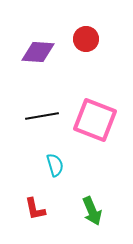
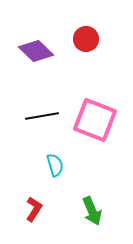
purple diamond: moved 2 px left, 1 px up; rotated 40 degrees clockwise
red L-shape: moved 1 px left; rotated 135 degrees counterclockwise
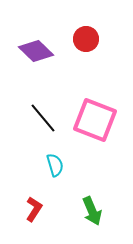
black line: moved 1 px right, 2 px down; rotated 60 degrees clockwise
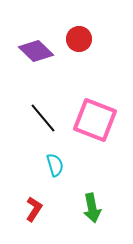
red circle: moved 7 px left
green arrow: moved 3 px up; rotated 12 degrees clockwise
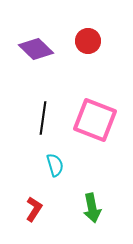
red circle: moved 9 px right, 2 px down
purple diamond: moved 2 px up
black line: rotated 48 degrees clockwise
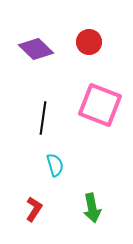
red circle: moved 1 px right, 1 px down
pink square: moved 5 px right, 15 px up
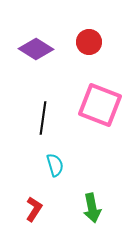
purple diamond: rotated 12 degrees counterclockwise
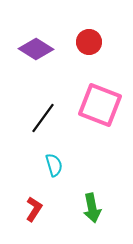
black line: rotated 28 degrees clockwise
cyan semicircle: moved 1 px left
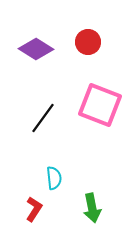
red circle: moved 1 px left
cyan semicircle: moved 13 px down; rotated 10 degrees clockwise
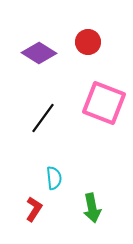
purple diamond: moved 3 px right, 4 px down
pink square: moved 4 px right, 2 px up
